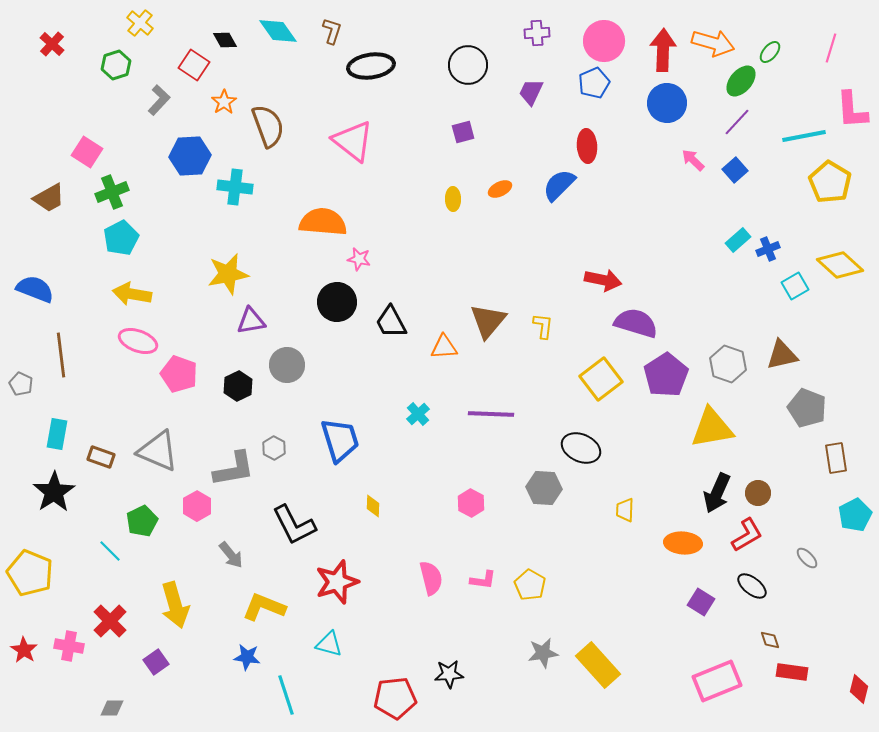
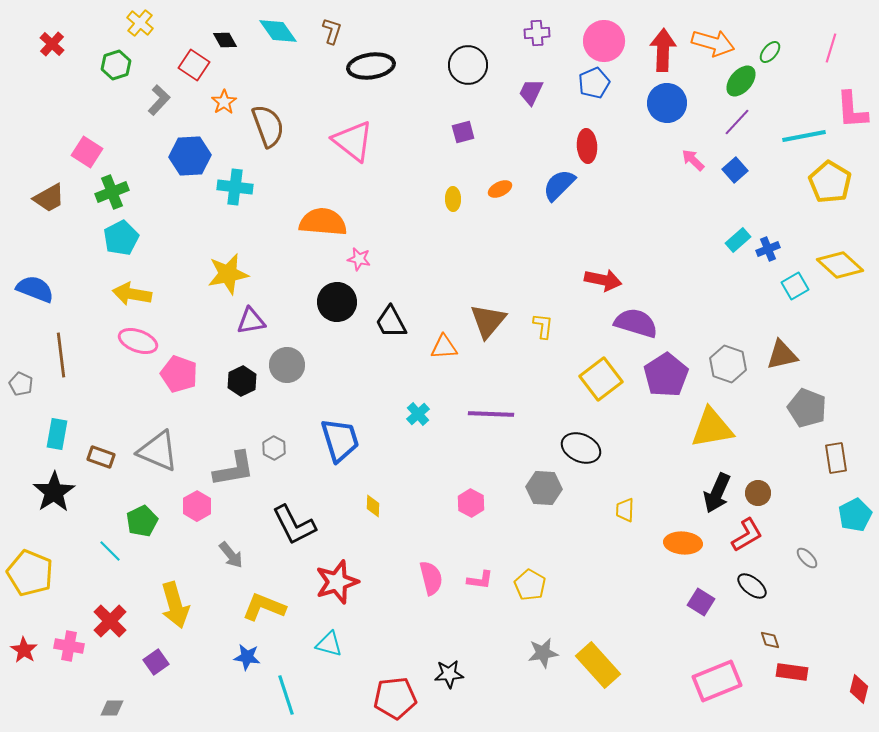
black hexagon at (238, 386): moved 4 px right, 5 px up
pink L-shape at (483, 580): moved 3 px left
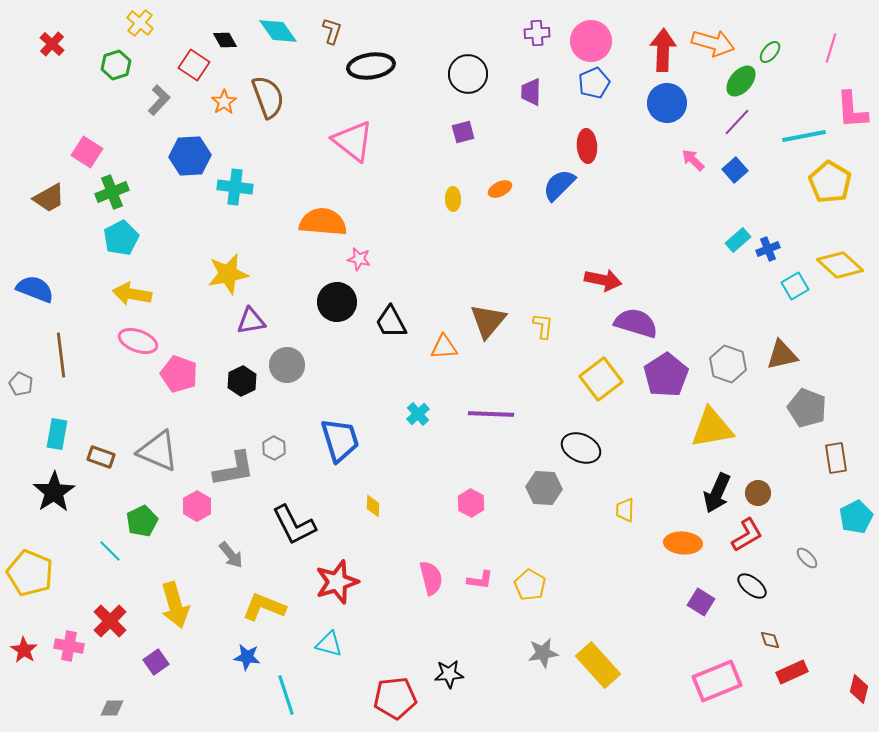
pink circle at (604, 41): moved 13 px left
black circle at (468, 65): moved 9 px down
purple trapezoid at (531, 92): rotated 24 degrees counterclockwise
brown semicircle at (268, 126): moved 29 px up
cyan pentagon at (855, 515): moved 1 px right, 2 px down
red rectangle at (792, 672): rotated 32 degrees counterclockwise
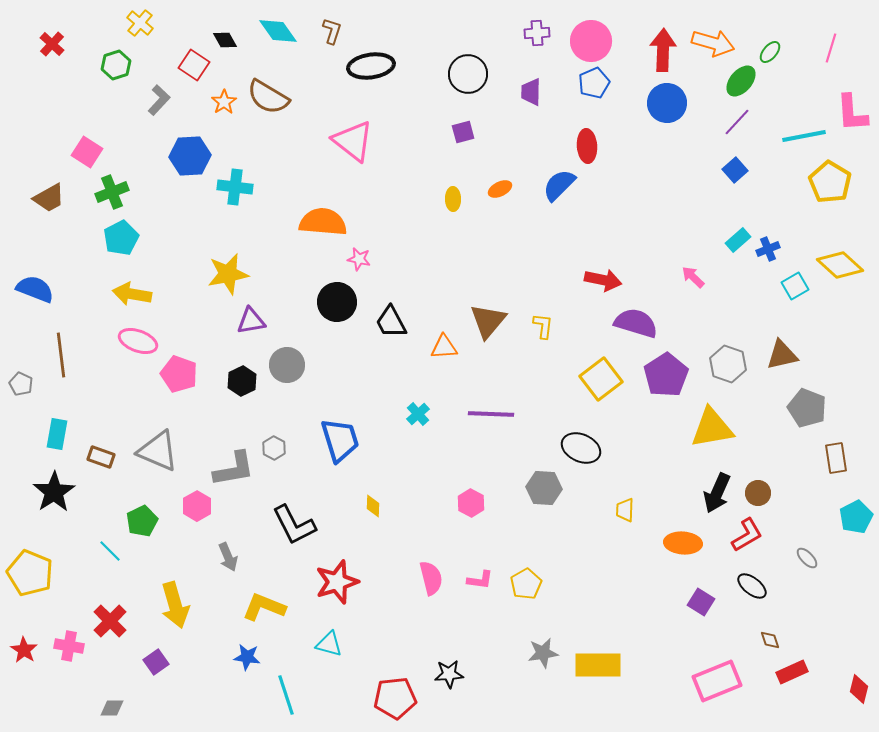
brown semicircle at (268, 97): rotated 141 degrees clockwise
pink L-shape at (852, 110): moved 3 px down
pink arrow at (693, 160): moved 117 px down
gray arrow at (231, 555): moved 3 px left, 2 px down; rotated 16 degrees clockwise
yellow pentagon at (530, 585): moved 4 px left, 1 px up; rotated 12 degrees clockwise
yellow rectangle at (598, 665): rotated 48 degrees counterclockwise
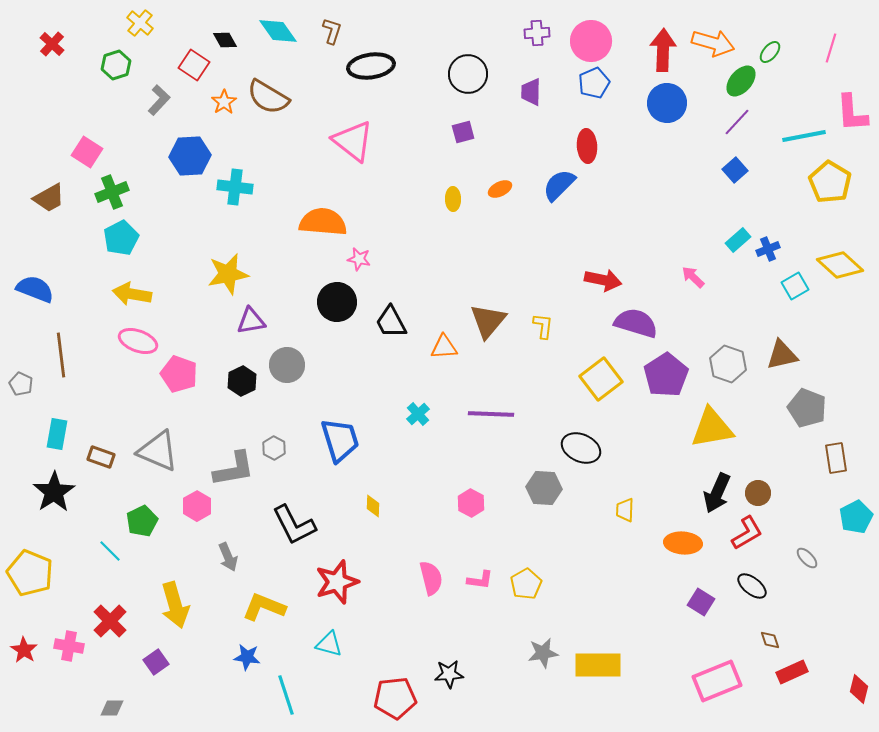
red L-shape at (747, 535): moved 2 px up
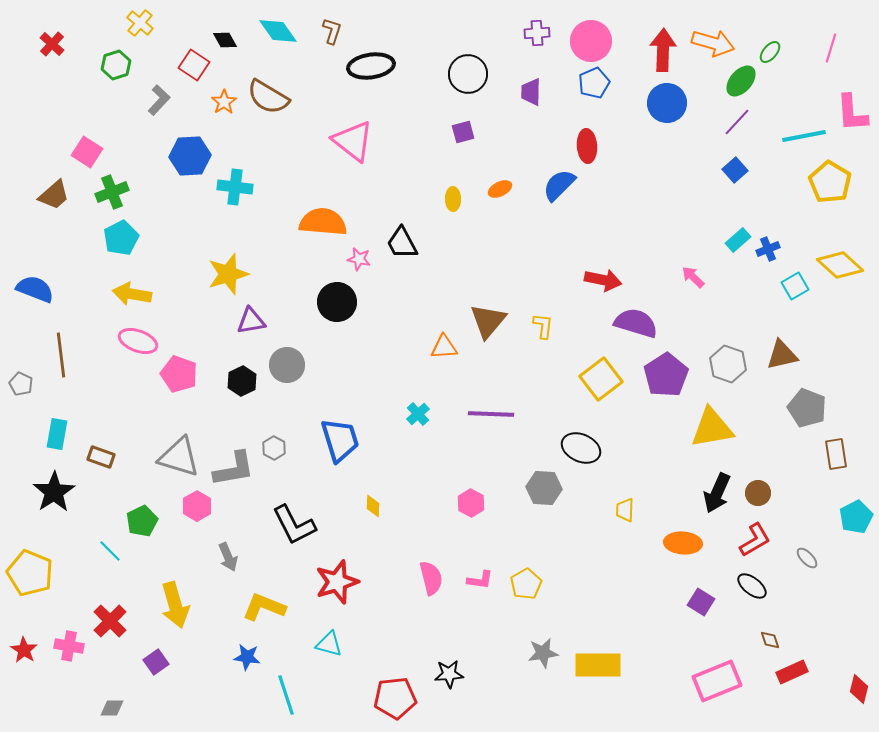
brown trapezoid at (49, 198): moved 5 px right, 3 px up; rotated 12 degrees counterclockwise
yellow star at (228, 274): rotated 6 degrees counterclockwise
black trapezoid at (391, 322): moved 11 px right, 79 px up
gray triangle at (158, 451): moved 21 px right, 6 px down; rotated 6 degrees counterclockwise
brown rectangle at (836, 458): moved 4 px up
red L-shape at (747, 533): moved 8 px right, 7 px down
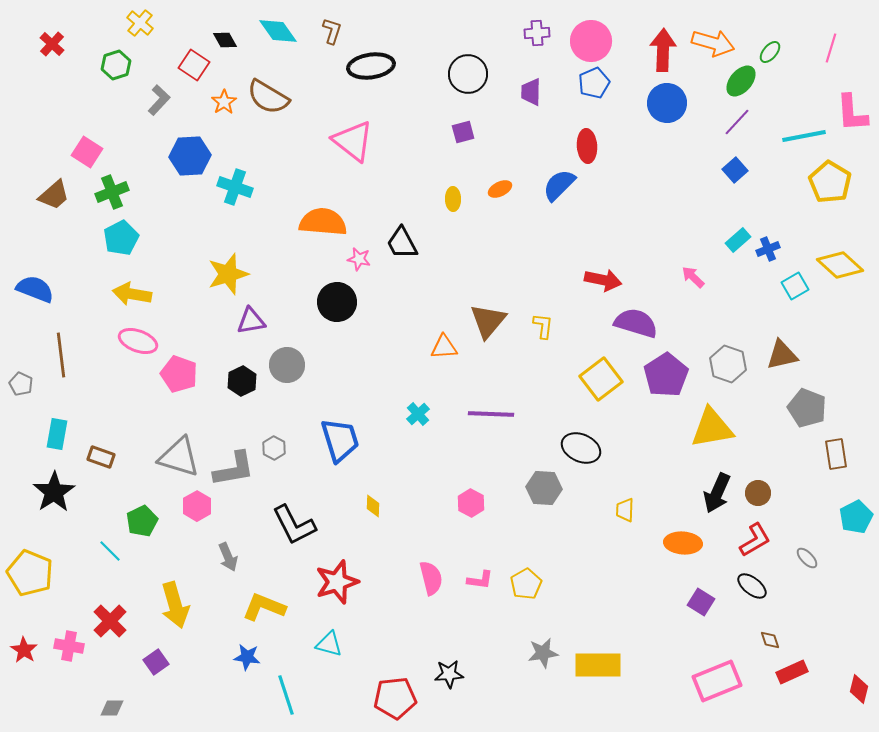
cyan cross at (235, 187): rotated 12 degrees clockwise
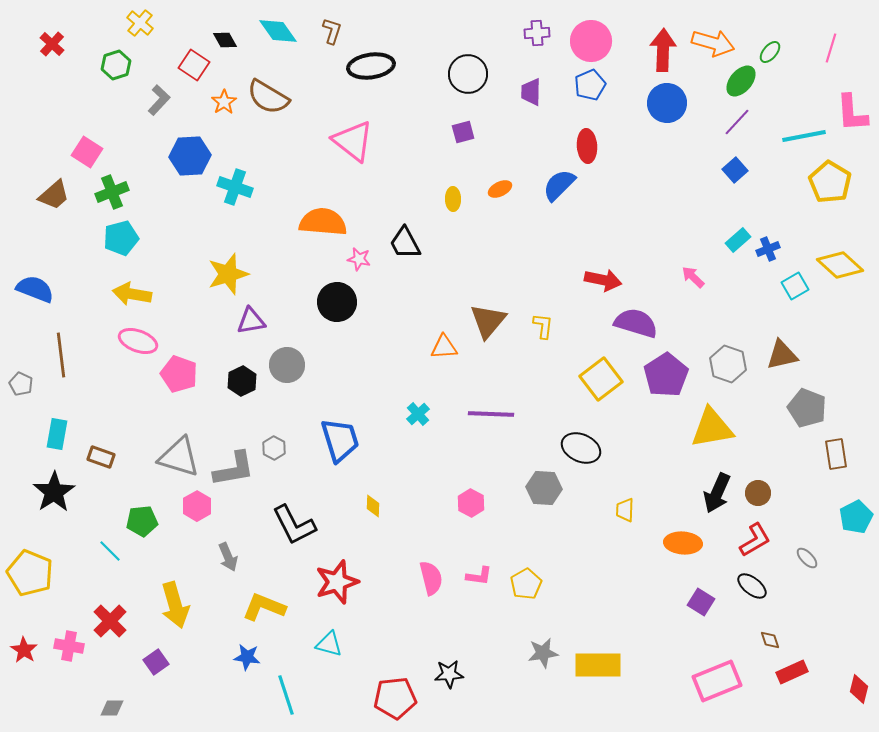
blue pentagon at (594, 83): moved 4 px left, 2 px down
cyan pentagon at (121, 238): rotated 12 degrees clockwise
black trapezoid at (402, 243): moved 3 px right
green pentagon at (142, 521): rotated 20 degrees clockwise
pink L-shape at (480, 580): moved 1 px left, 4 px up
